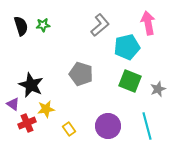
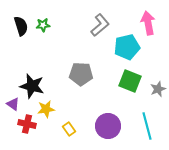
gray pentagon: rotated 15 degrees counterclockwise
black star: moved 1 px right, 1 px down; rotated 10 degrees counterclockwise
red cross: moved 1 px down; rotated 36 degrees clockwise
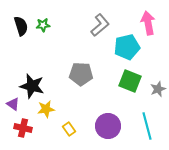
red cross: moved 4 px left, 4 px down
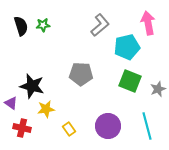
purple triangle: moved 2 px left, 1 px up
red cross: moved 1 px left
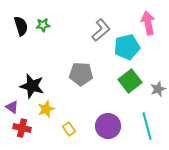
gray L-shape: moved 1 px right, 5 px down
green square: rotated 30 degrees clockwise
purple triangle: moved 1 px right, 4 px down
yellow star: rotated 12 degrees counterclockwise
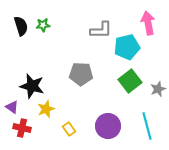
gray L-shape: rotated 40 degrees clockwise
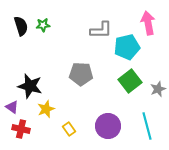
black star: moved 2 px left
red cross: moved 1 px left, 1 px down
